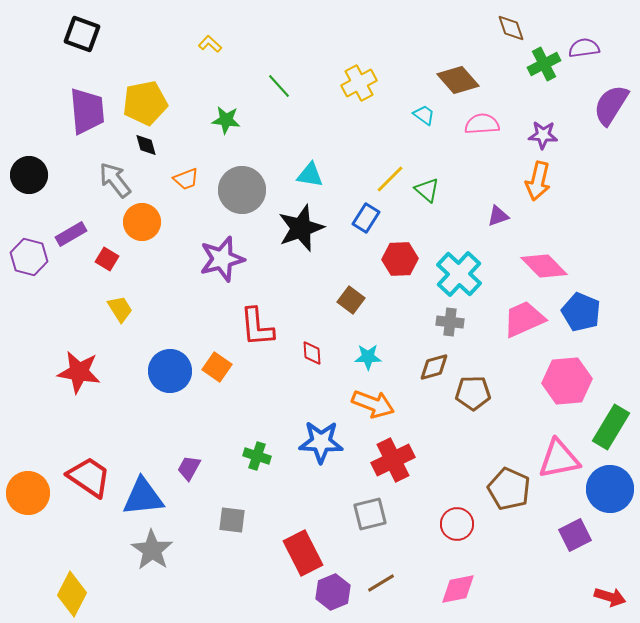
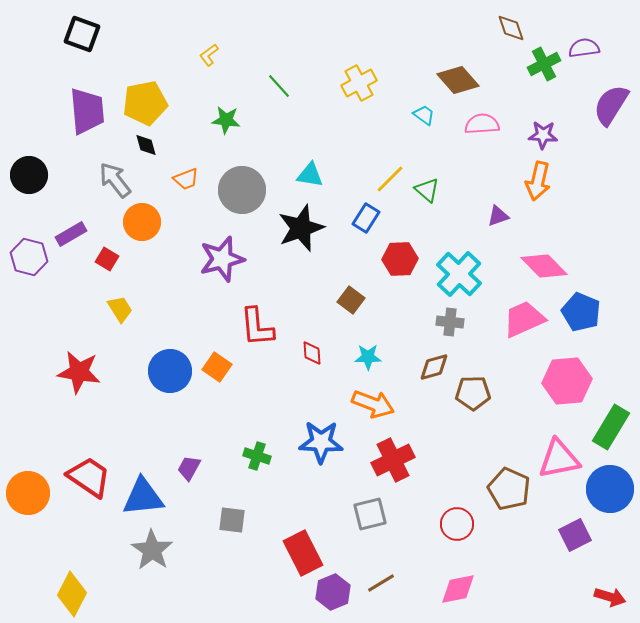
yellow L-shape at (210, 44): moved 1 px left, 11 px down; rotated 80 degrees counterclockwise
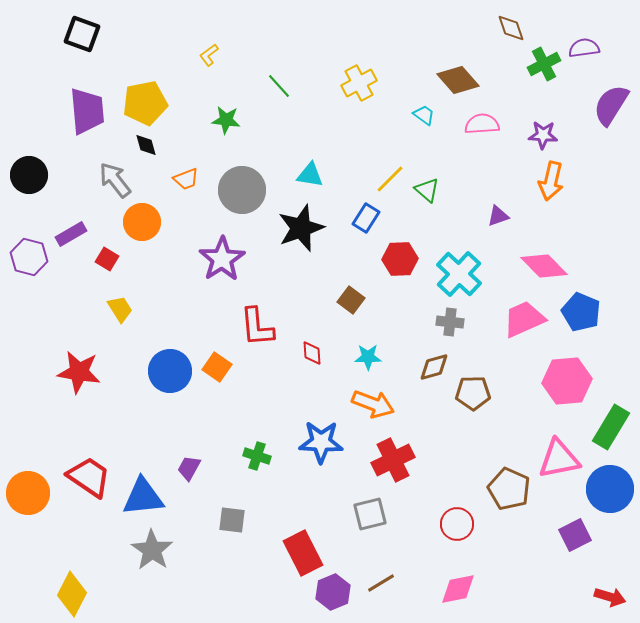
orange arrow at (538, 181): moved 13 px right
purple star at (222, 259): rotated 18 degrees counterclockwise
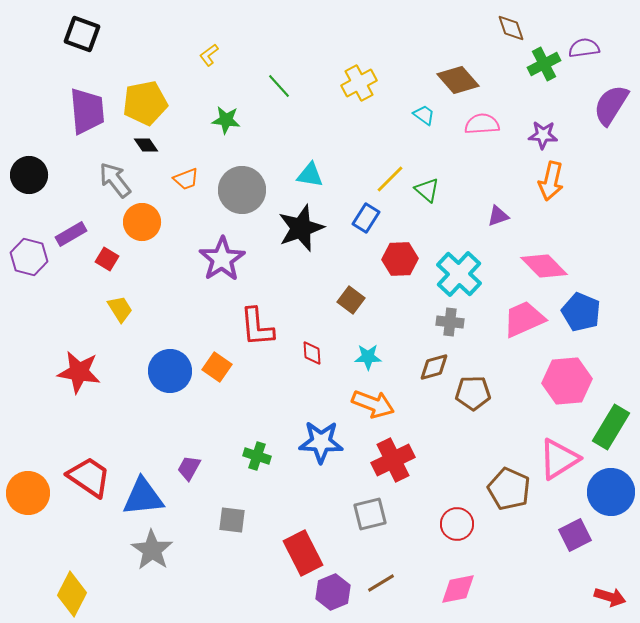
black diamond at (146, 145): rotated 20 degrees counterclockwise
pink triangle at (559, 459): rotated 21 degrees counterclockwise
blue circle at (610, 489): moved 1 px right, 3 px down
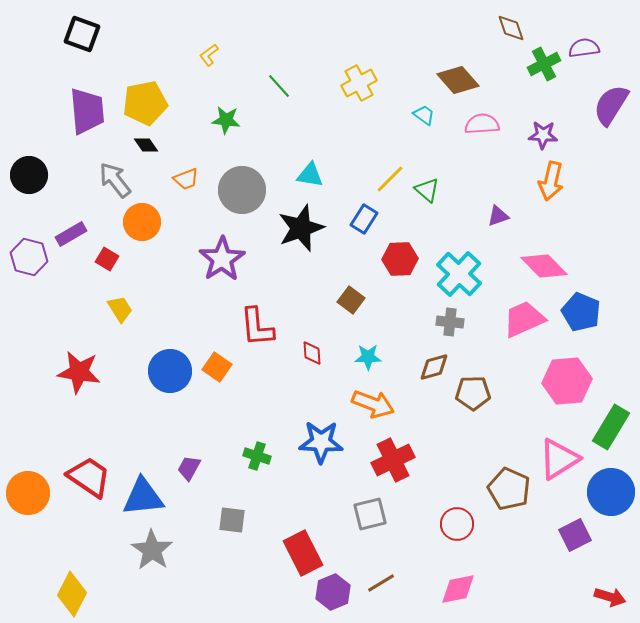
blue rectangle at (366, 218): moved 2 px left, 1 px down
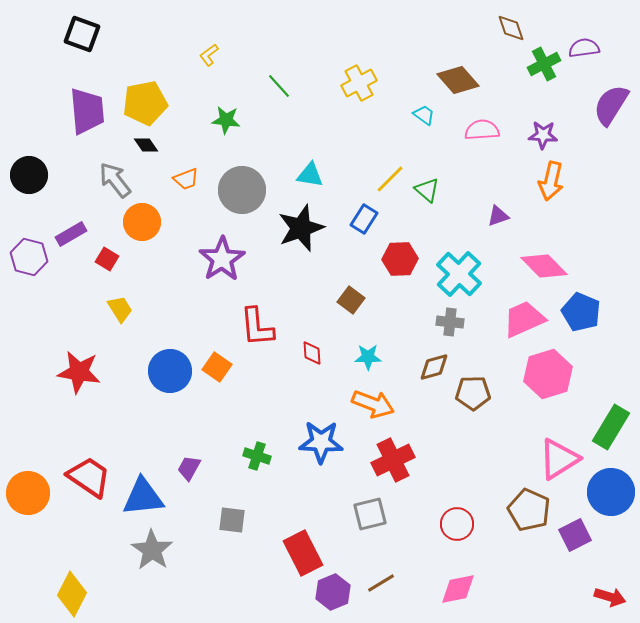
pink semicircle at (482, 124): moved 6 px down
pink hexagon at (567, 381): moved 19 px left, 7 px up; rotated 12 degrees counterclockwise
brown pentagon at (509, 489): moved 20 px right, 21 px down
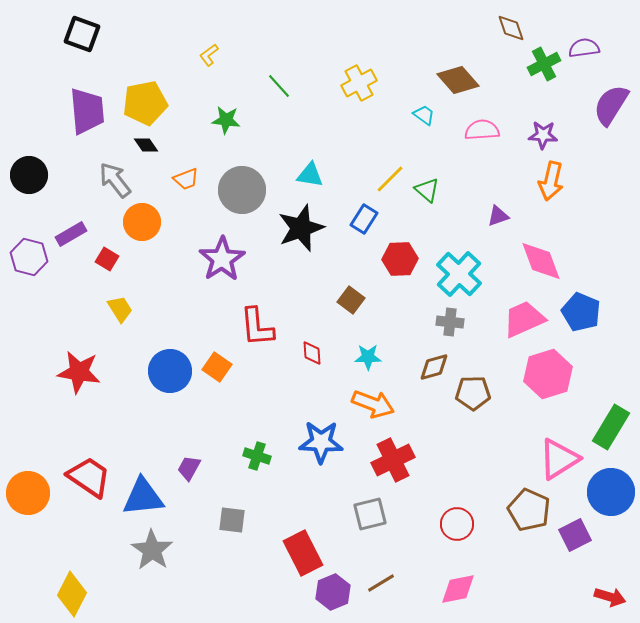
pink diamond at (544, 266): moved 3 px left, 5 px up; rotated 24 degrees clockwise
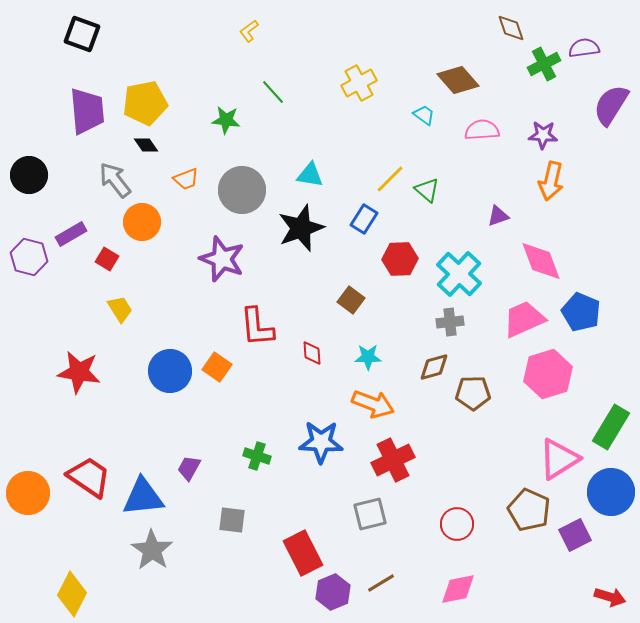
yellow L-shape at (209, 55): moved 40 px right, 24 px up
green line at (279, 86): moved 6 px left, 6 px down
purple star at (222, 259): rotated 18 degrees counterclockwise
gray cross at (450, 322): rotated 12 degrees counterclockwise
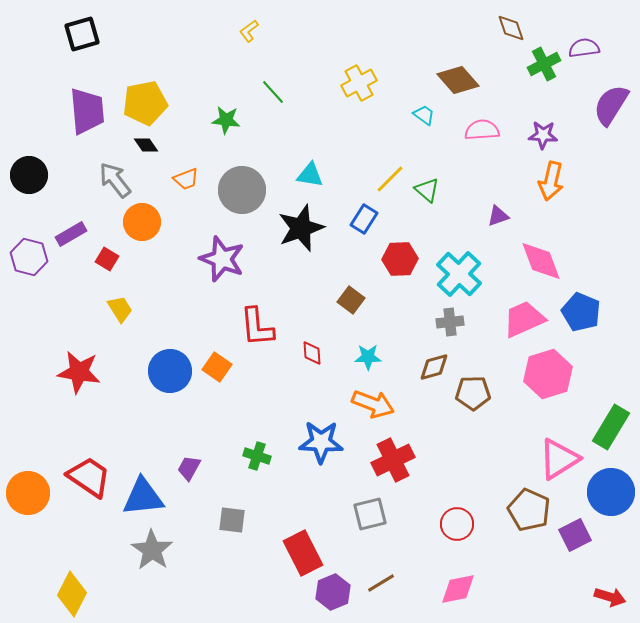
black square at (82, 34): rotated 36 degrees counterclockwise
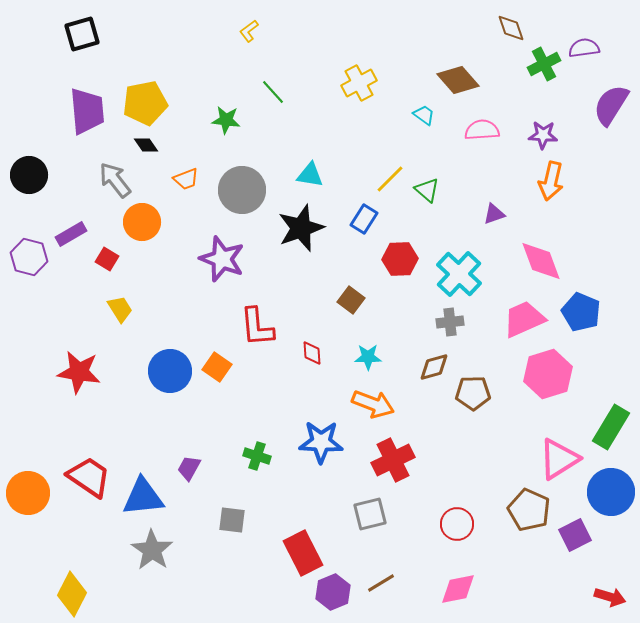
purple triangle at (498, 216): moved 4 px left, 2 px up
